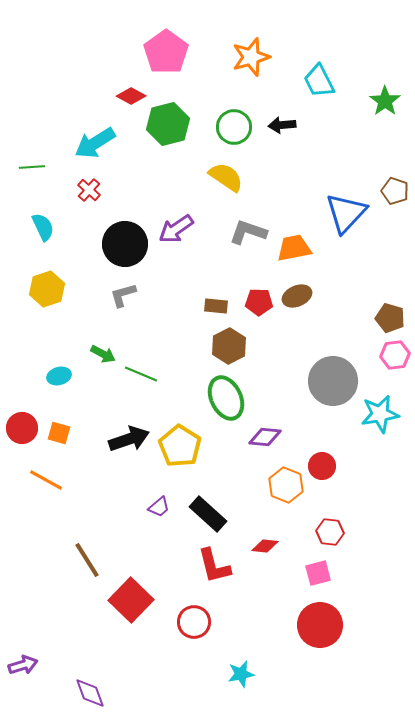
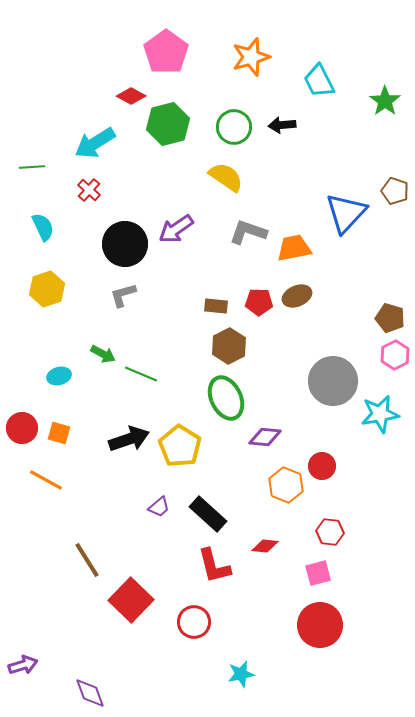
pink hexagon at (395, 355): rotated 20 degrees counterclockwise
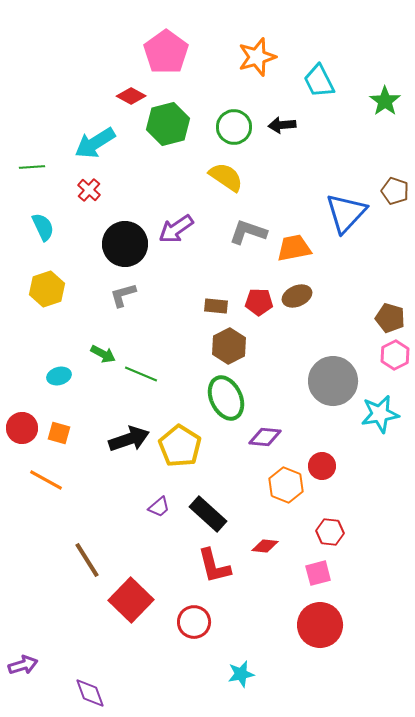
orange star at (251, 57): moved 6 px right
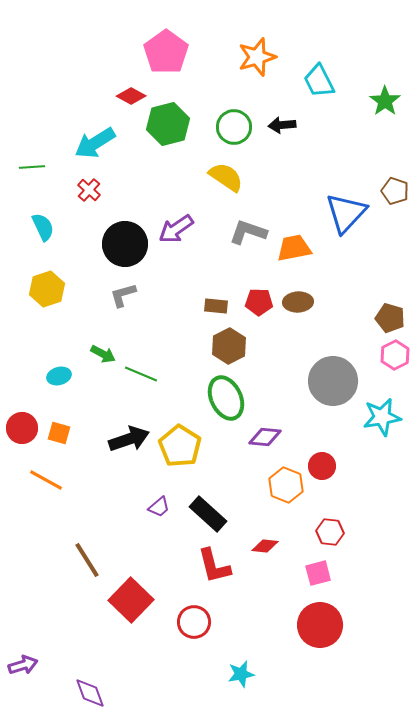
brown ellipse at (297, 296): moved 1 px right, 6 px down; rotated 20 degrees clockwise
cyan star at (380, 414): moved 2 px right, 3 px down
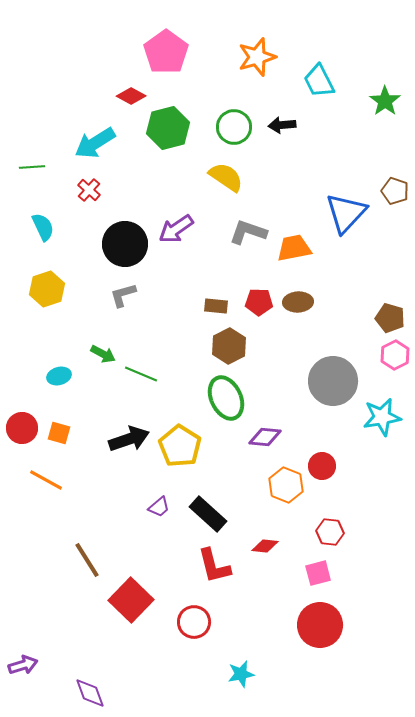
green hexagon at (168, 124): moved 4 px down
